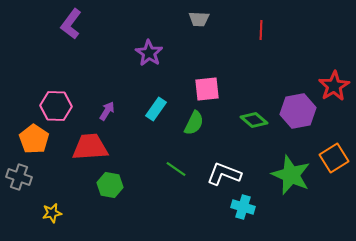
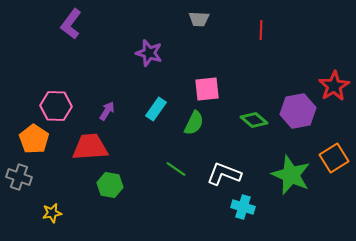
purple star: rotated 16 degrees counterclockwise
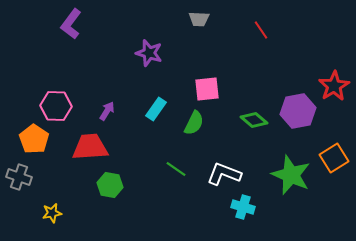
red line: rotated 36 degrees counterclockwise
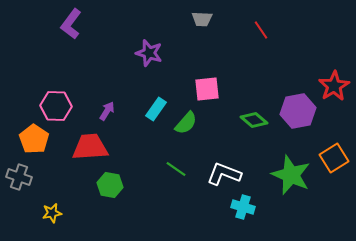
gray trapezoid: moved 3 px right
green semicircle: moved 8 px left; rotated 15 degrees clockwise
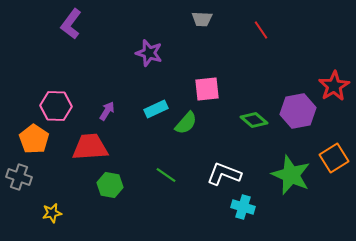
cyan rectangle: rotated 30 degrees clockwise
green line: moved 10 px left, 6 px down
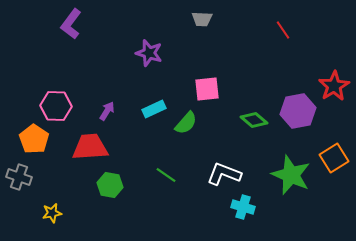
red line: moved 22 px right
cyan rectangle: moved 2 px left
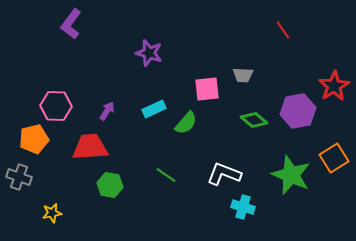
gray trapezoid: moved 41 px right, 56 px down
orange pentagon: rotated 24 degrees clockwise
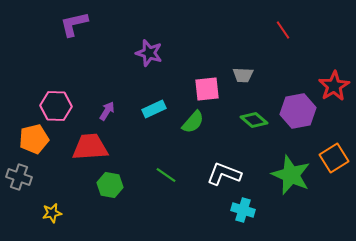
purple L-shape: moved 3 px right; rotated 40 degrees clockwise
green semicircle: moved 7 px right, 1 px up
cyan cross: moved 3 px down
